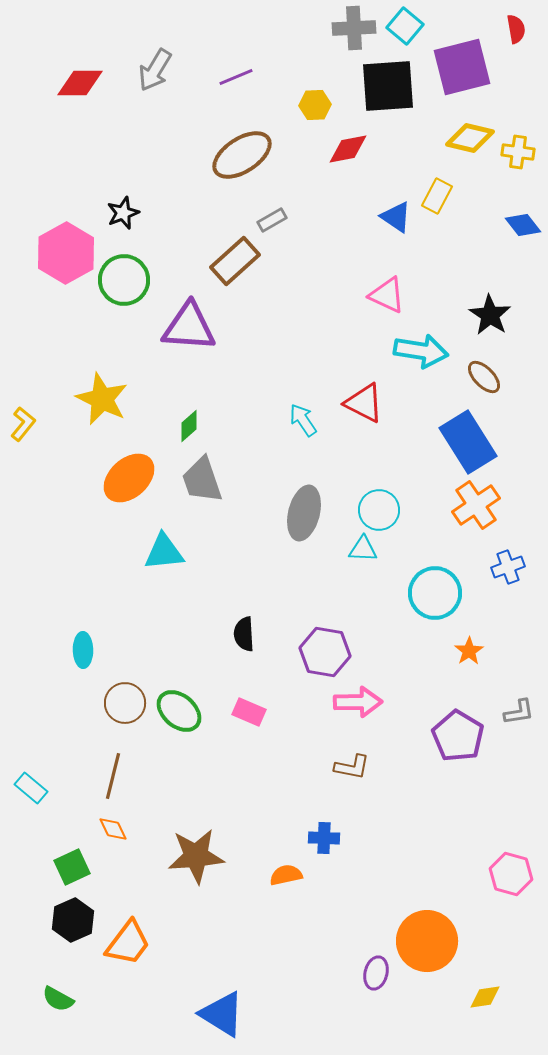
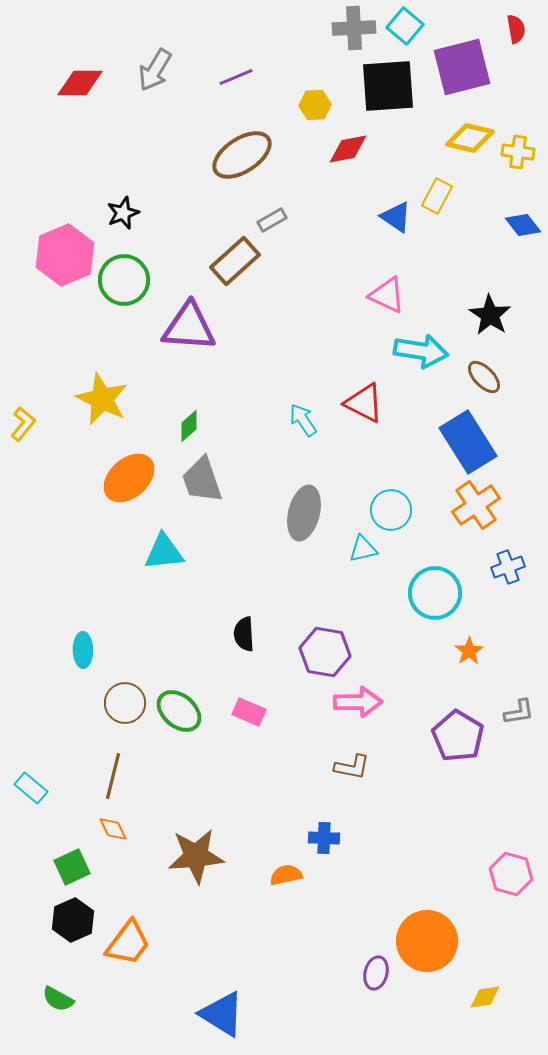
pink hexagon at (66, 253): moved 1 px left, 2 px down; rotated 6 degrees clockwise
cyan circle at (379, 510): moved 12 px right
cyan triangle at (363, 549): rotated 16 degrees counterclockwise
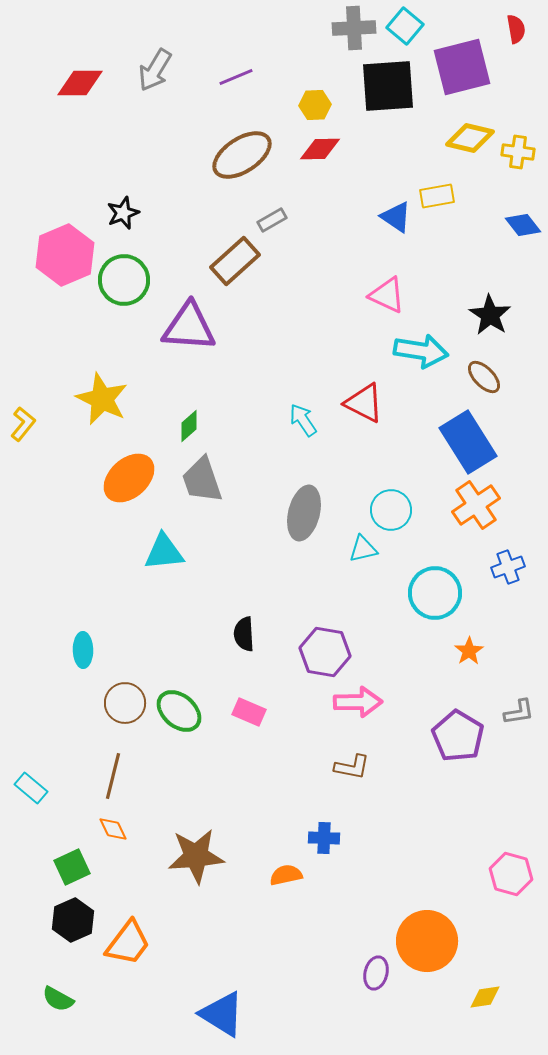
red diamond at (348, 149): moved 28 px left; rotated 9 degrees clockwise
yellow rectangle at (437, 196): rotated 52 degrees clockwise
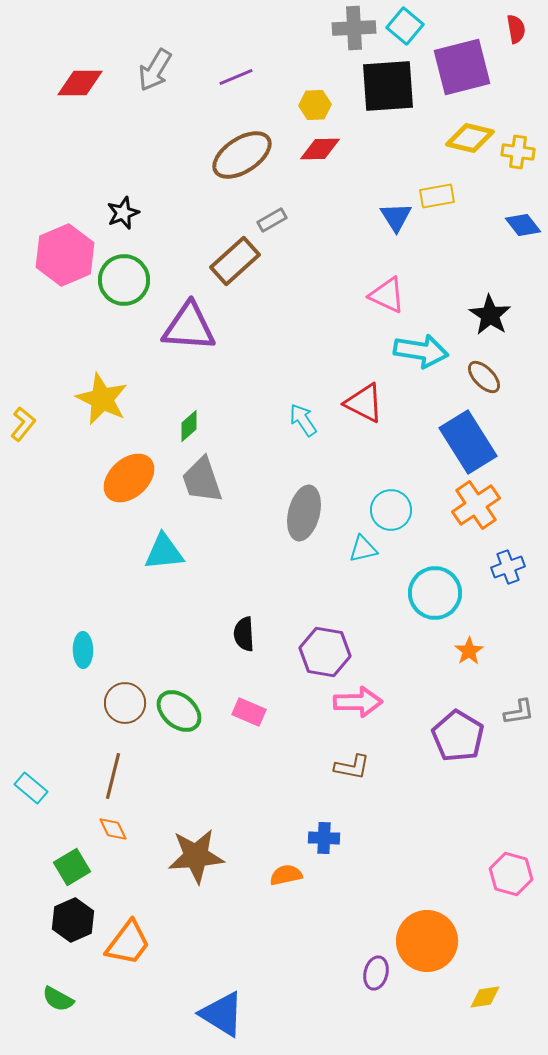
blue triangle at (396, 217): rotated 24 degrees clockwise
green square at (72, 867): rotated 6 degrees counterclockwise
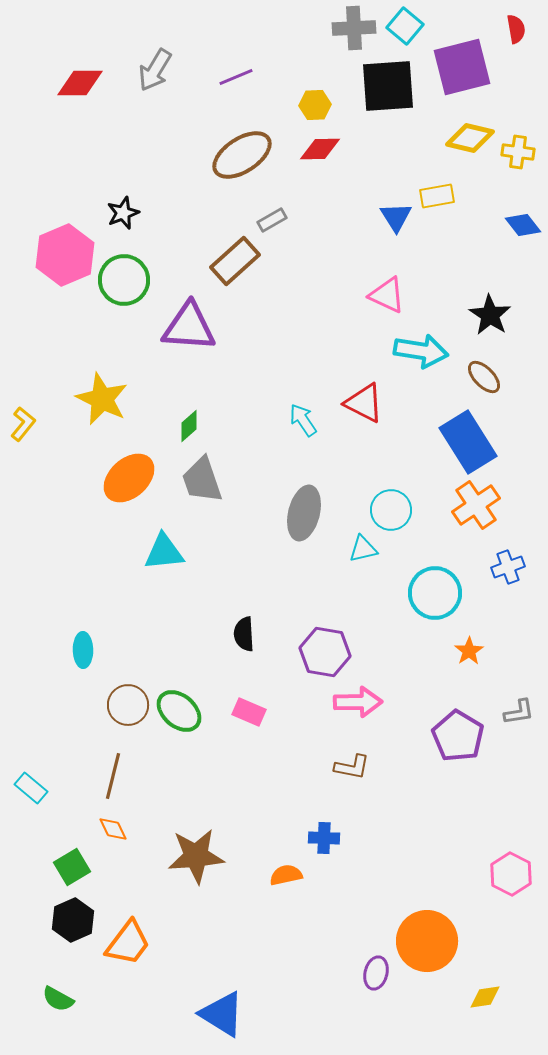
brown circle at (125, 703): moved 3 px right, 2 px down
pink hexagon at (511, 874): rotated 12 degrees clockwise
